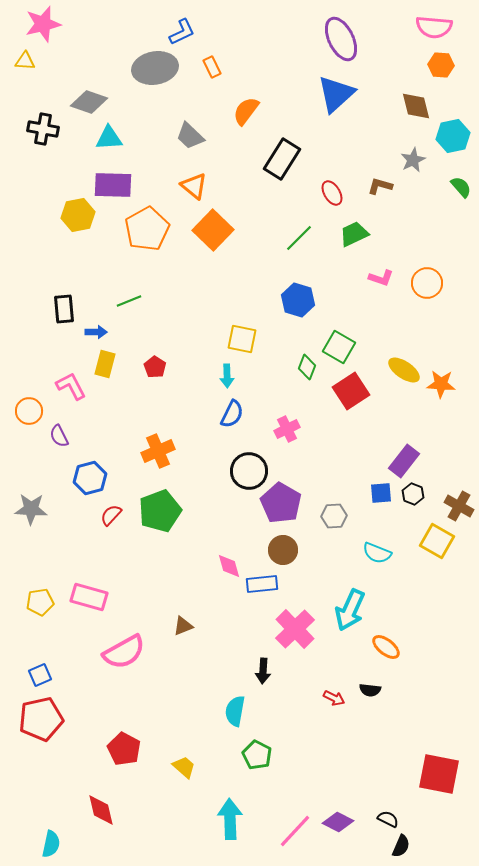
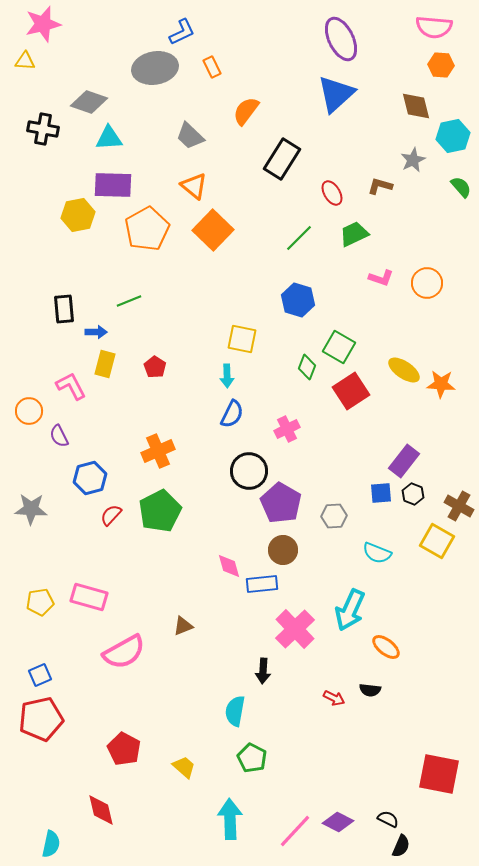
green pentagon at (160, 511): rotated 6 degrees counterclockwise
green pentagon at (257, 755): moved 5 px left, 3 px down
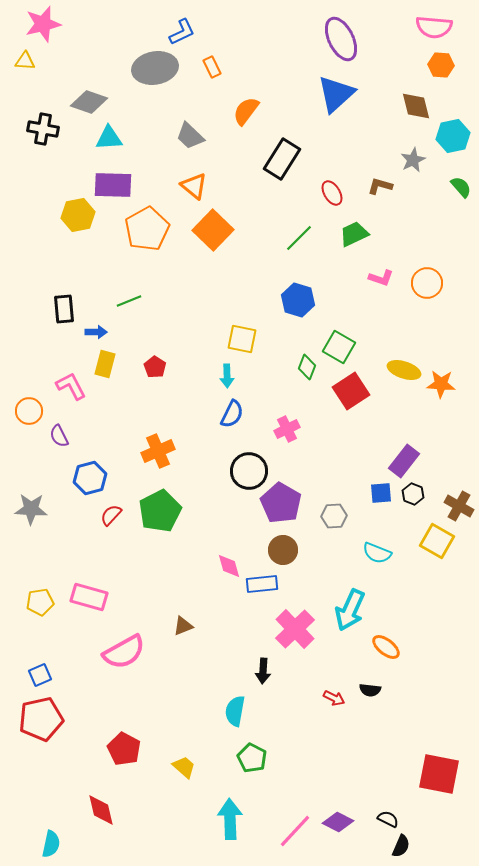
yellow ellipse at (404, 370): rotated 16 degrees counterclockwise
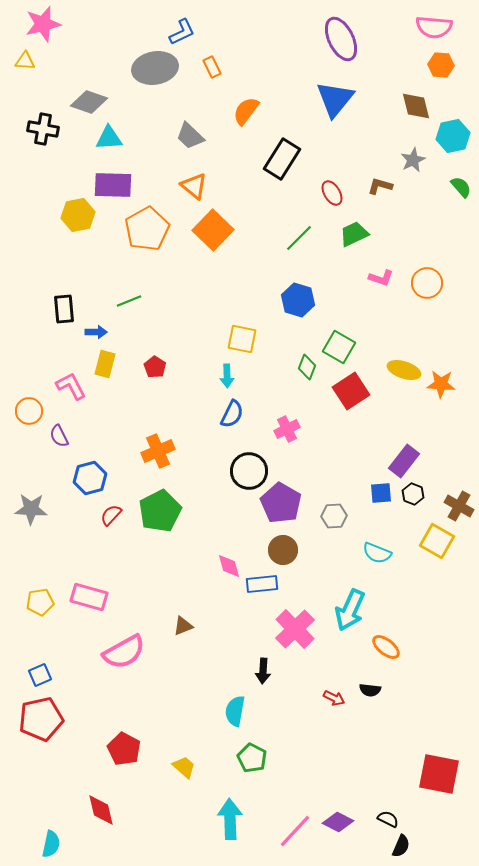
blue triangle at (336, 94): moved 1 px left, 5 px down; rotated 9 degrees counterclockwise
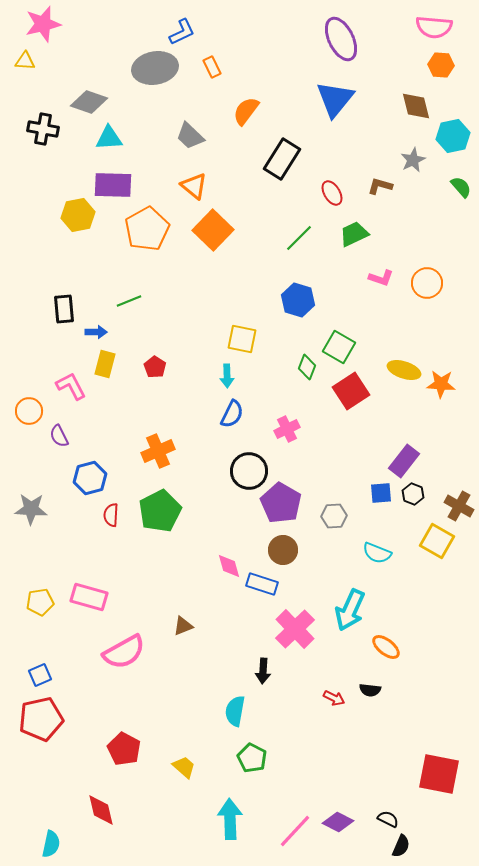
red semicircle at (111, 515): rotated 40 degrees counterclockwise
blue rectangle at (262, 584): rotated 24 degrees clockwise
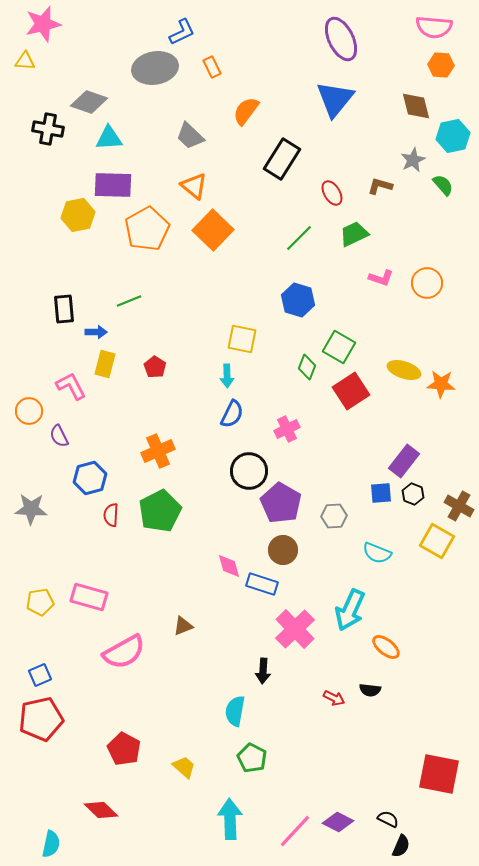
black cross at (43, 129): moved 5 px right
green semicircle at (461, 187): moved 18 px left, 2 px up
red diamond at (101, 810): rotated 32 degrees counterclockwise
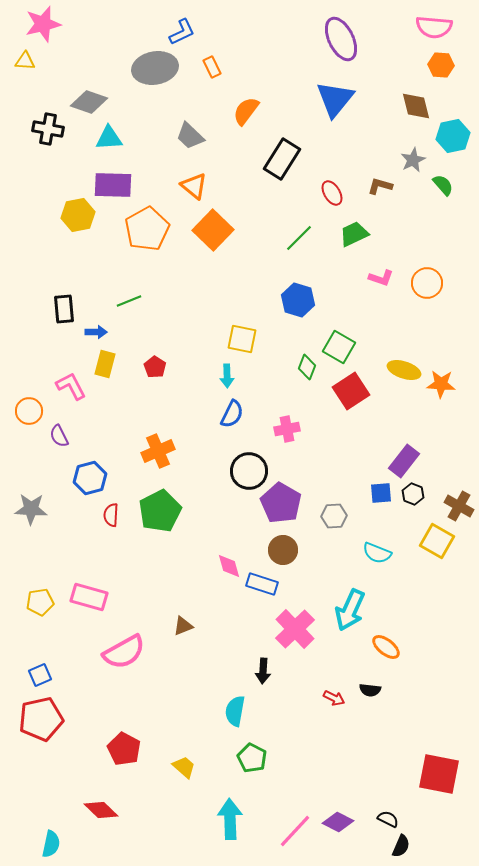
pink cross at (287, 429): rotated 15 degrees clockwise
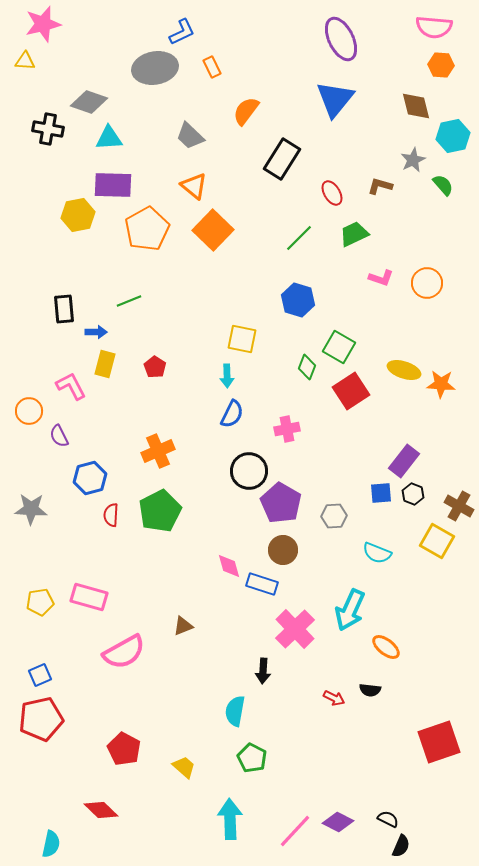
red square at (439, 774): moved 32 px up; rotated 30 degrees counterclockwise
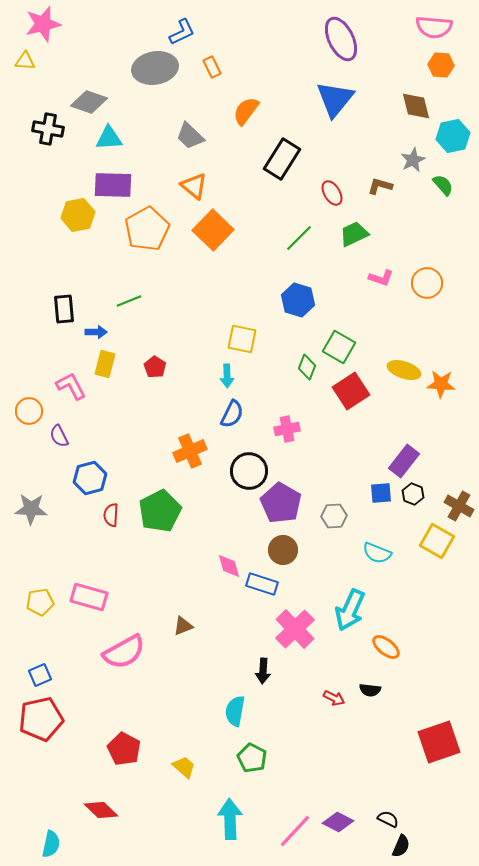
orange cross at (158, 451): moved 32 px right
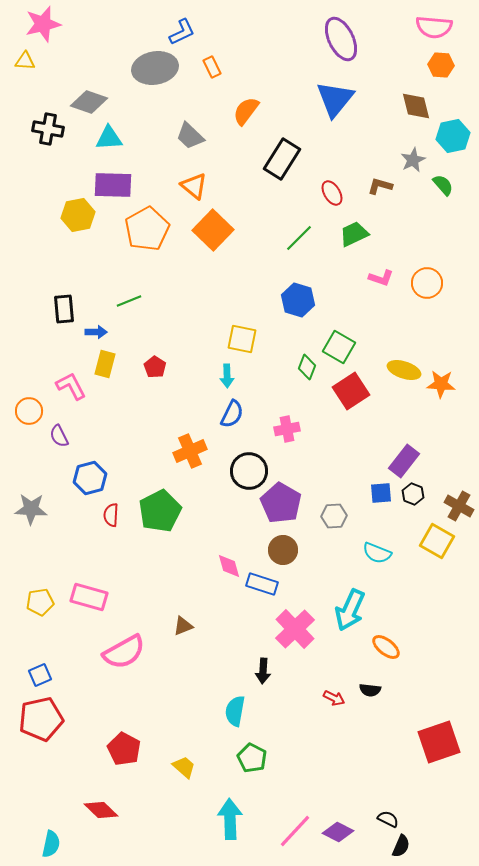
purple diamond at (338, 822): moved 10 px down
